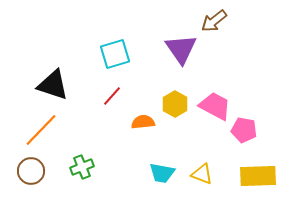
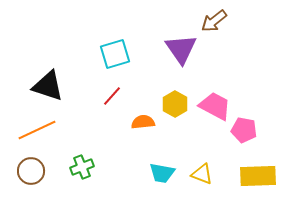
black triangle: moved 5 px left, 1 px down
orange line: moved 4 px left; rotated 21 degrees clockwise
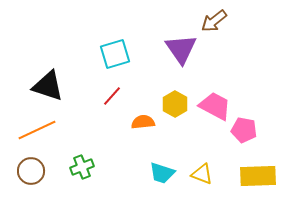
cyan trapezoid: rotated 8 degrees clockwise
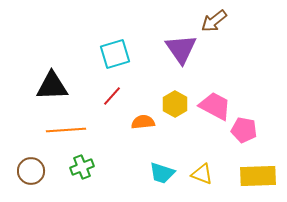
black triangle: moved 4 px right; rotated 20 degrees counterclockwise
orange line: moved 29 px right; rotated 21 degrees clockwise
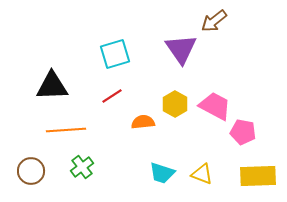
red line: rotated 15 degrees clockwise
pink pentagon: moved 1 px left, 2 px down
green cross: rotated 15 degrees counterclockwise
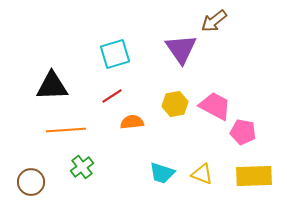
yellow hexagon: rotated 20 degrees clockwise
orange semicircle: moved 11 px left
brown circle: moved 11 px down
yellow rectangle: moved 4 px left
